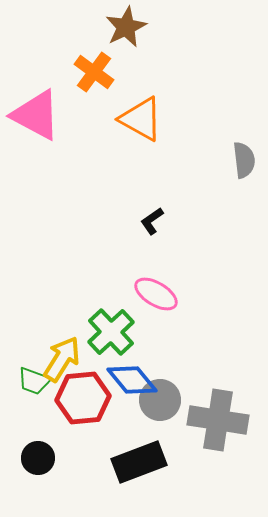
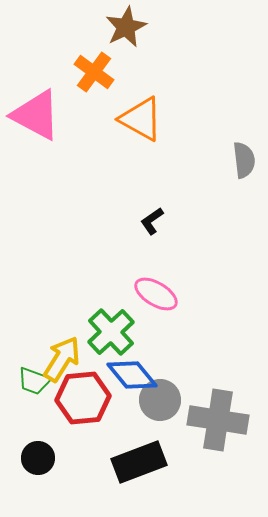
blue diamond: moved 5 px up
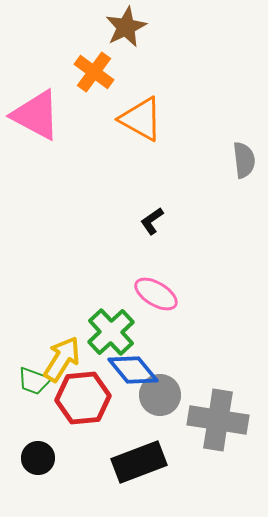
blue diamond: moved 1 px right, 5 px up
gray circle: moved 5 px up
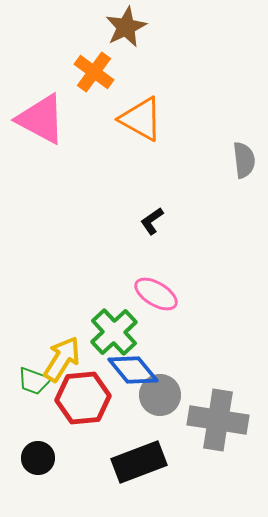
pink triangle: moved 5 px right, 4 px down
green cross: moved 3 px right
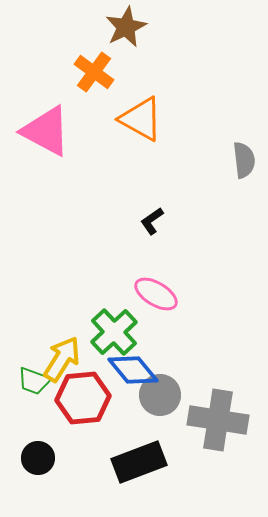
pink triangle: moved 5 px right, 12 px down
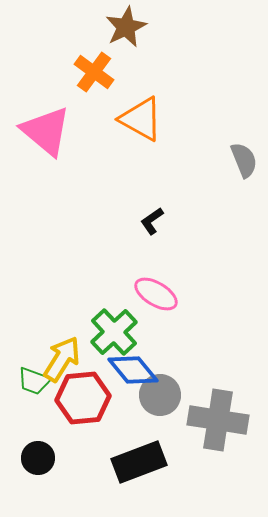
pink triangle: rotated 12 degrees clockwise
gray semicircle: rotated 15 degrees counterclockwise
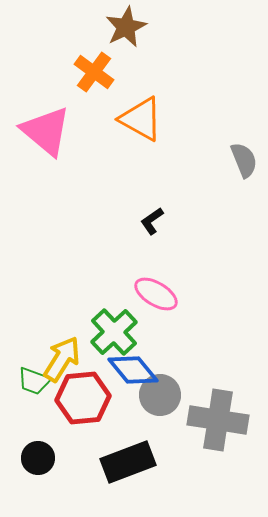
black rectangle: moved 11 px left
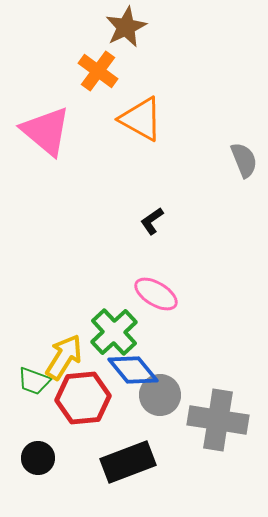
orange cross: moved 4 px right, 1 px up
yellow arrow: moved 2 px right, 2 px up
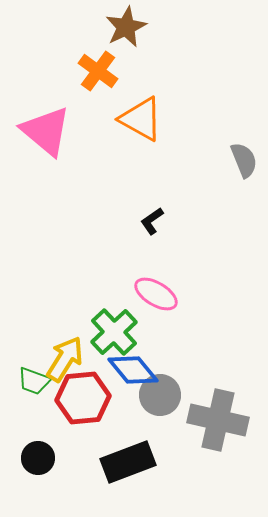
yellow arrow: moved 1 px right, 2 px down
gray cross: rotated 4 degrees clockwise
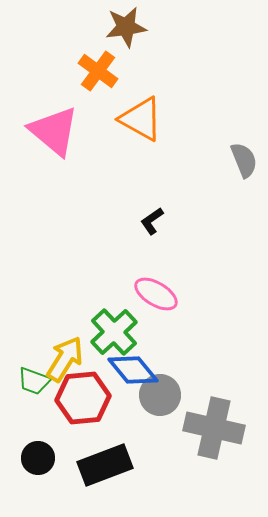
brown star: rotated 18 degrees clockwise
pink triangle: moved 8 px right
gray cross: moved 4 px left, 8 px down
black rectangle: moved 23 px left, 3 px down
